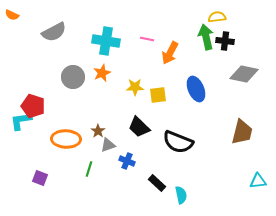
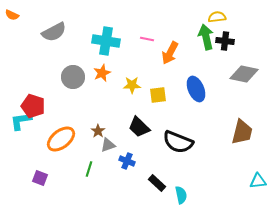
yellow star: moved 3 px left, 2 px up
orange ellipse: moved 5 px left; rotated 40 degrees counterclockwise
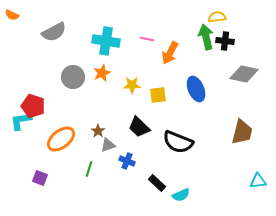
cyan semicircle: rotated 78 degrees clockwise
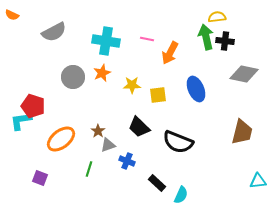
cyan semicircle: rotated 42 degrees counterclockwise
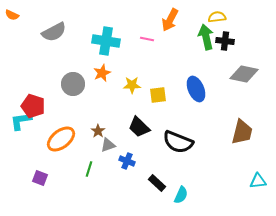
orange arrow: moved 33 px up
gray circle: moved 7 px down
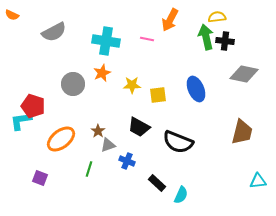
black trapezoid: rotated 15 degrees counterclockwise
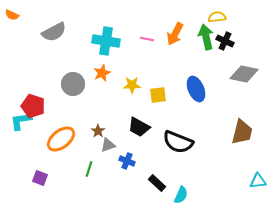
orange arrow: moved 5 px right, 14 px down
black cross: rotated 18 degrees clockwise
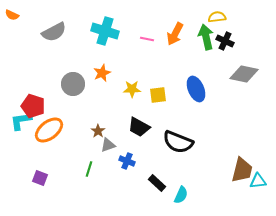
cyan cross: moved 1 px left, 10 px up; rotated 8 degrees clockwise
yellow star: moved 4 px down
brown trapezoid: moved 38 px down
orange ellipse: moved 12 px left, 9 px up
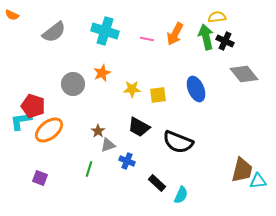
gray semicircle: rotated 10 degrees counterclockwise
gray diamond: rotated 40 degrees clockwise
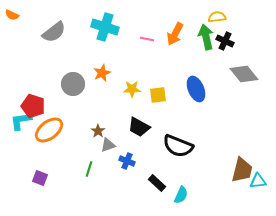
cyan cross: moved 4 px up
black semicircle: moved 4 px down
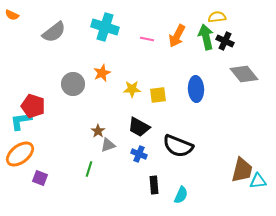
orange arrow: moved 2 px right, 2 px down
blue ellipse: rotated 20 degrees clockwise
orange ellipse: moved 29 px left, 24 px down
blue cross: moved 12 px right, 7 px up
black rectangle: moved 3 px left, 2 px down; rotated 42 degrees clockwise
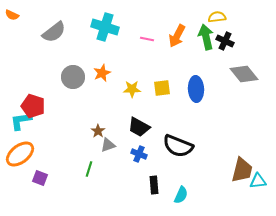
gray circle: moved 7 px up
yellow square: moved 4 px right, 7 px up
